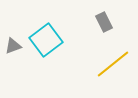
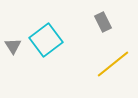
gray rectangle: moved 1 px left
gray triangle: rotated 42 degrees counterclockwise
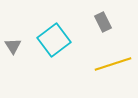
cyan square: moved 8 px right
yellow line: rotated 21 degrees clockwise
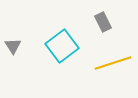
cyan square: moved 8 px right, 6 px down
yellow line: moved 1 px up
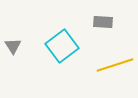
gray rectangle: rotated 60 degrees counterclockwise
yellow line: moved 2 px right, 2 px down
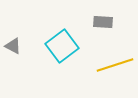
gray triangle: rotated 30 degrees counterclockwise
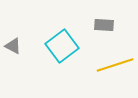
gray rectangle: moved 1 px right, 3 px down
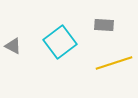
cyan square: moved 2 px left, 4 px up
yellow line: moved 1 px left, 2 px up
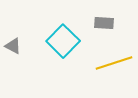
gray rectangle: moved 2 px up
cyan square: moved 3 px right, 1 px up; rotated 8 degrees counterclockwise
